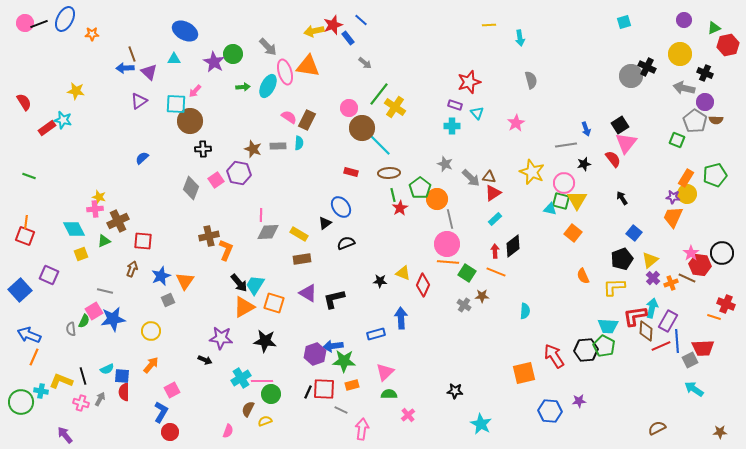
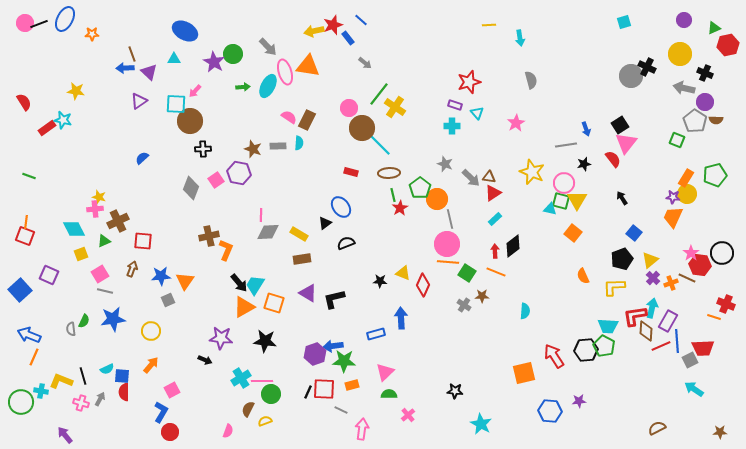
blue star at (161, 276): rotated 18 degrees clockwise
pink square at (94, 311): moved 6 px right, 37 px up
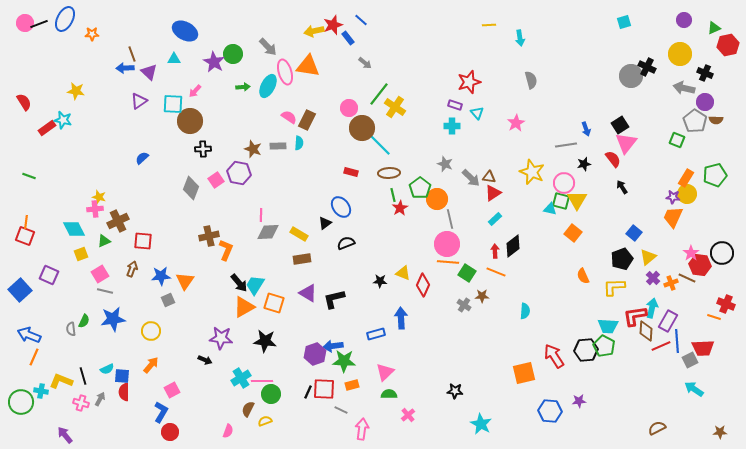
cyan square at (176, 104): moved 3 px left
black arrow at (622, 198): moved 11 px up
yellow triangle at (650, 260): moved 2 px left, 3 px up
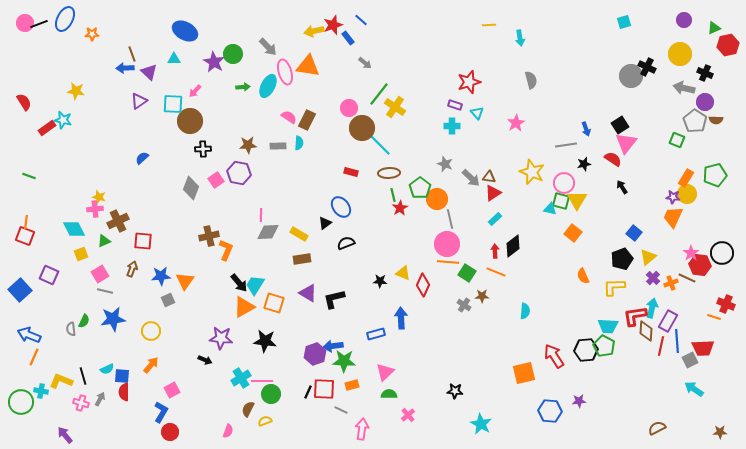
brown star at (253, 149): moved 5 px left, 4 px up; rotated 24 degrees counterclockwise
red semicircle at (613, 159): rotated 18 degrees counterclockwise
red line at (661, 346): rotated 54 degrees counterclockwise
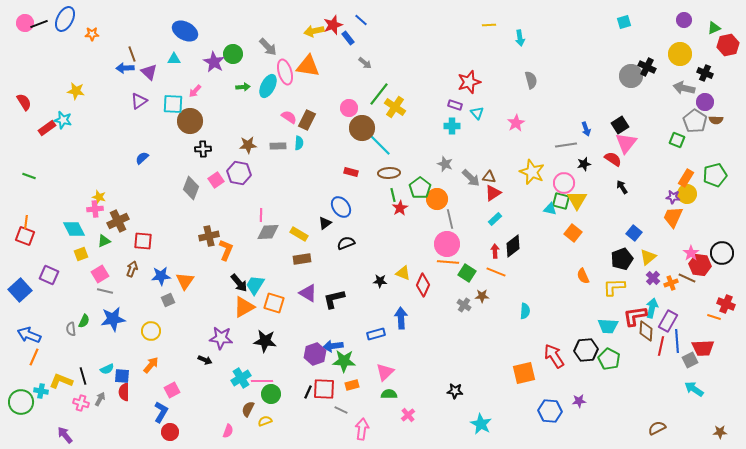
green pentagon at (604, 346): moved 5 px right, 13 px down
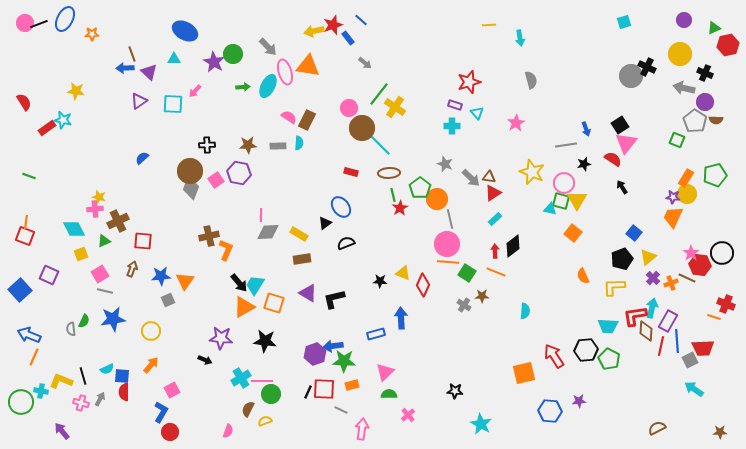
brown circle at (190, 121): moved 50 px down
black cross at (203, 149): moved 4 px right, 4 px up
purple arrow at (65, 435): moved 3 px left, 4 px up
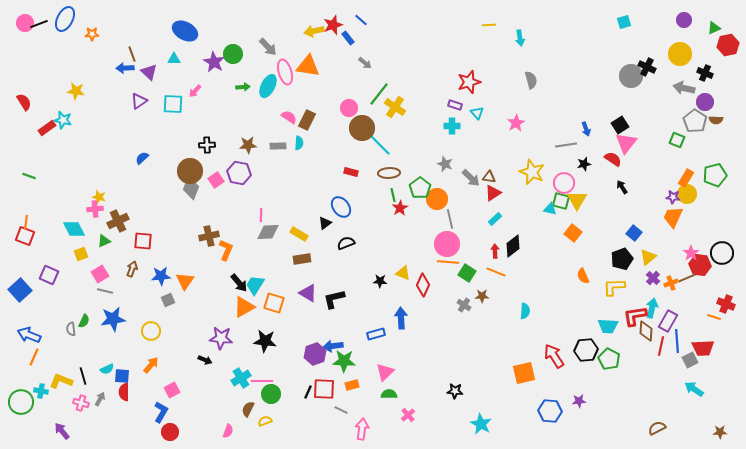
brown line at (687, 278): rotated 48 degrees counterclockwise
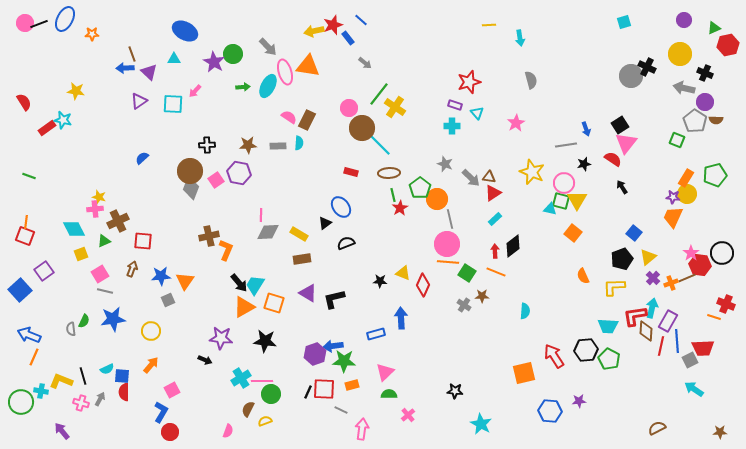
purple square at (49, 275): moved 5 px left, 4 px up; rotated 30 degrees clockwise
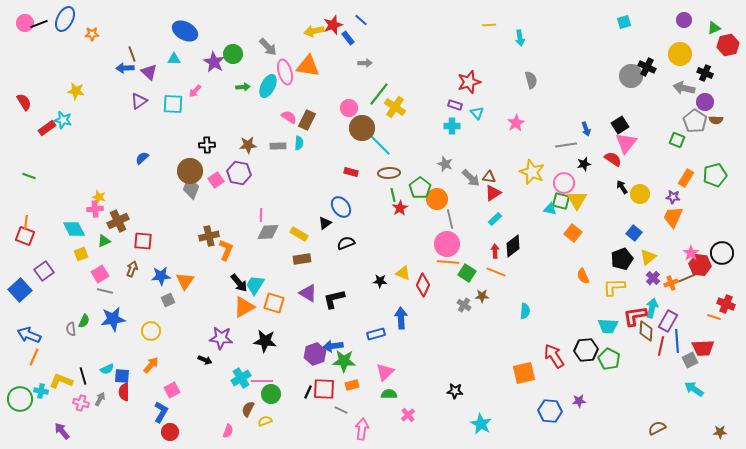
gray arrow at (365, 63): rotated 40 degrees counterclockwise
yellow circle at (687, 194): moved 47 px left
green circle at (21, 402): moved 1 px left, 3 px up
